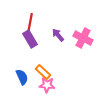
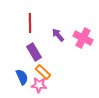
red line: rotated 12 degrees counterclockwise
purple rectangle: moved 4 px right, 13 px down
pink star: moved 8 px left
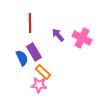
pink cross: moved 1 px left
blue semicircle: moved 19 px up
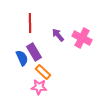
pink star: moved 2 px down
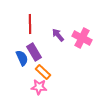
red line: moved 1 px down
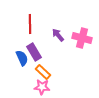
pink cross: rotated 12 degrees counterclockwise
pink star: moved 3 px right
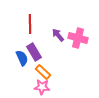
pink cross: moved 4 px left
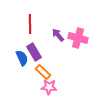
pink star: moved 7 px right
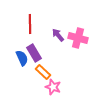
purple rectangle: moved 1 px down
pink star: moved 4 px right; rotated 14 degrees clockwise
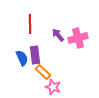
pink cross: rotated 30 degrees counterclockwise
purple rectangle: moved 1 px right, 2 px down; rotated 24 degrees clockwise
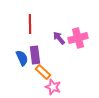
purple arrow: moved 1 px right, 3 px down
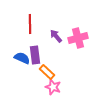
purple arrow: moved 3 px left, 2 px up
blue semicircle: rotated 42 degrees counterclockwise
orange rectangle: moved 4 px right
